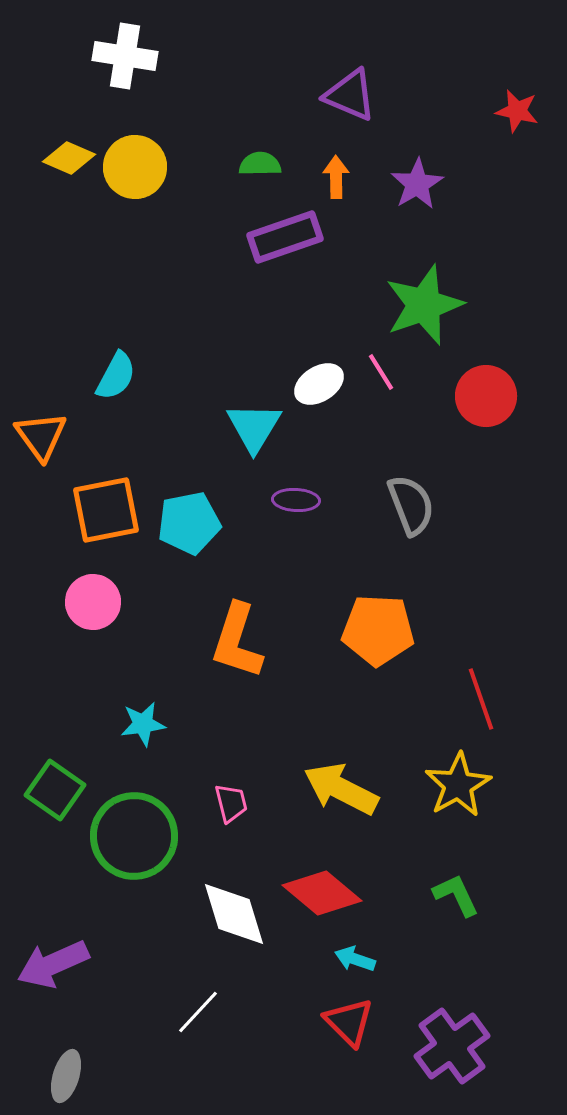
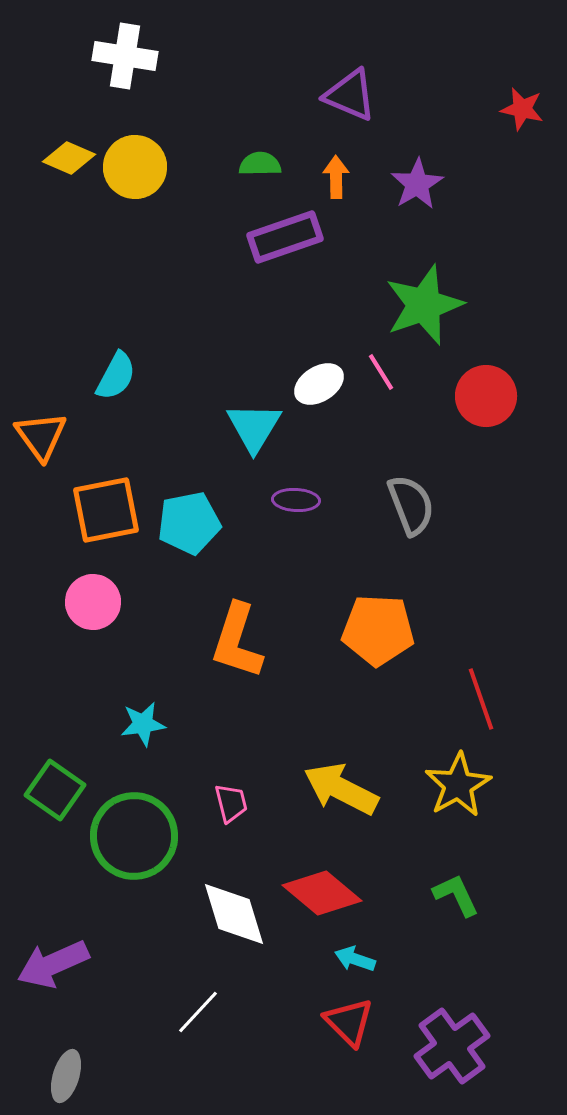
red star: moved 5 px right, 2 px up
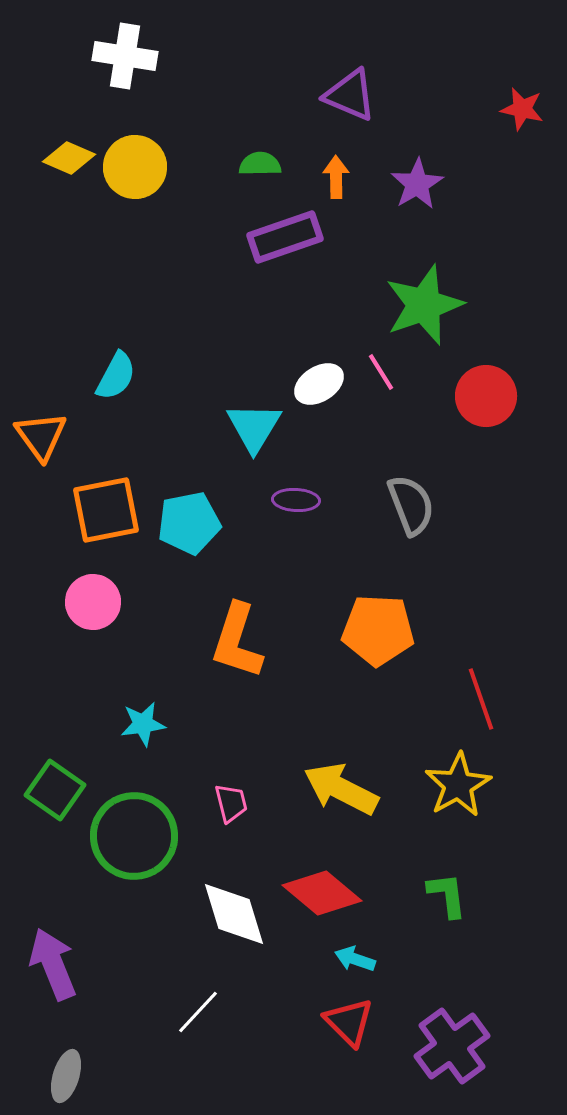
green L-shape: moved 9 px left; rotated 18 degrees clockwise
purple arrow: rotated 92 degrees clockwise
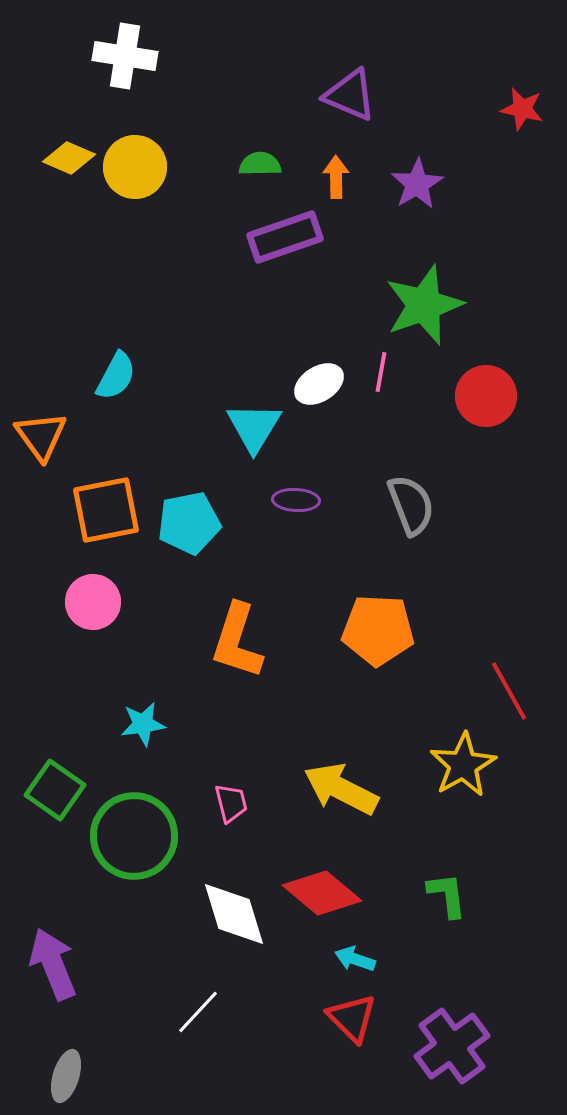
pink line: rotated 42 degrees clockwise
red line: moved 28 px right, 8 px up; rotated 10 degrees counterclockwise
yellow star: moved 5 px right, 20 px up
red triangle: moved 3 px right, 4 px up
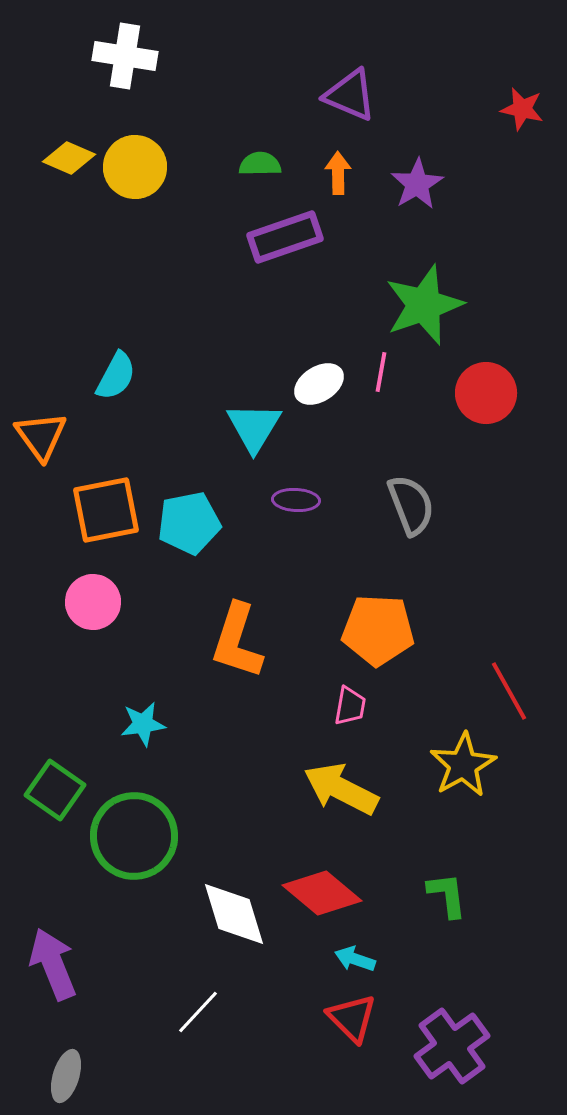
orange arrow: moved 2 px right, 4 px up
red circle: moved 3 px up
pink trapezoid: moved 119 px right, 97 px up; rotated 24 degrees clockwise
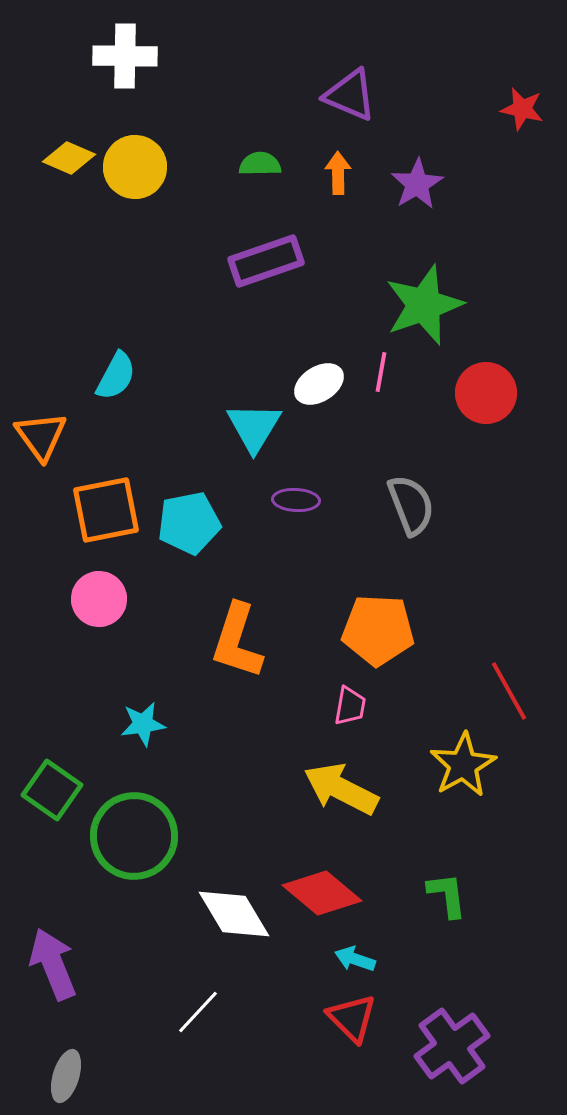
white cross: rotated 8 degrees counterclockwise
purple rectangle: moved 19 px left, 24 px down
pink circle: moved 6 px right, 3 px up
green square: moved 3 px left
white diamond: rotated 14 degrees counterclockwise
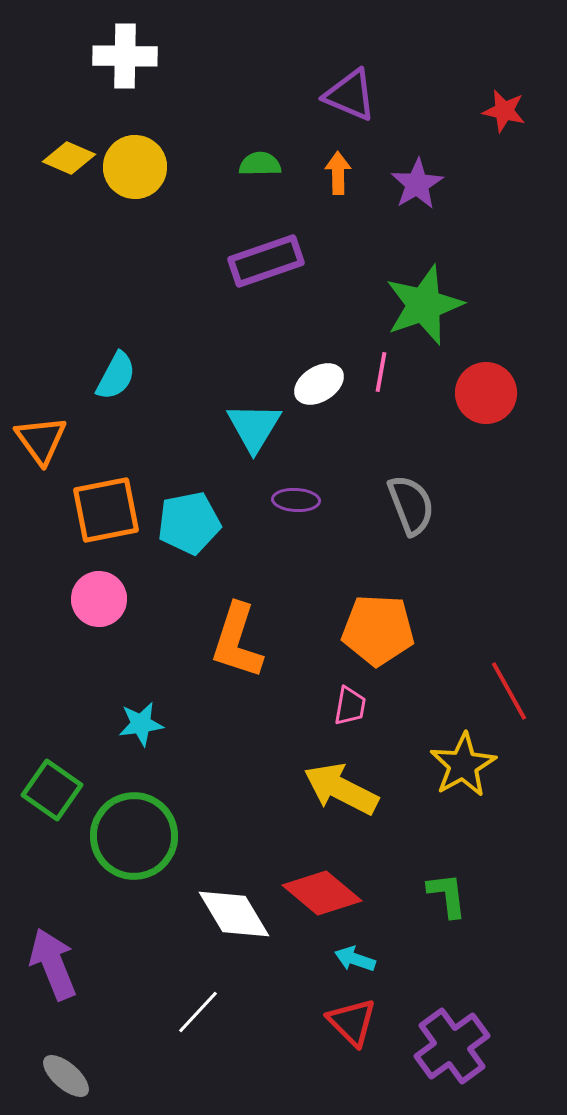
red star: moved 18 px left, 2 px down
orange triangle: moved 4 px down
cyan star: moved 2 px left
red triangle: moved 4 px down
gray ellipse: rotated 66 degrees counterclockwise
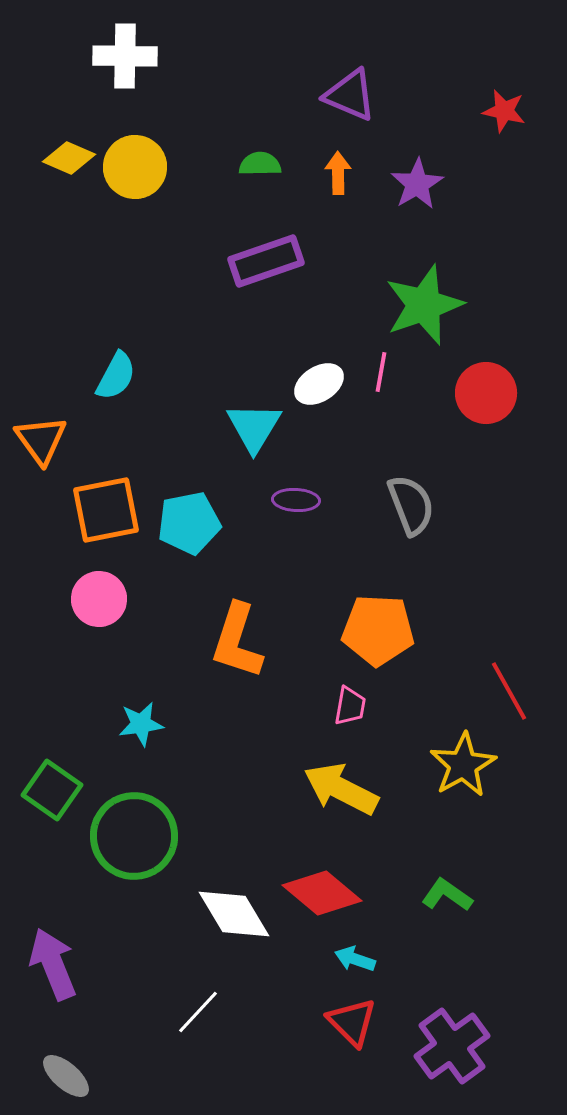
green L-shape: rotated 48 degrees counterclockwise
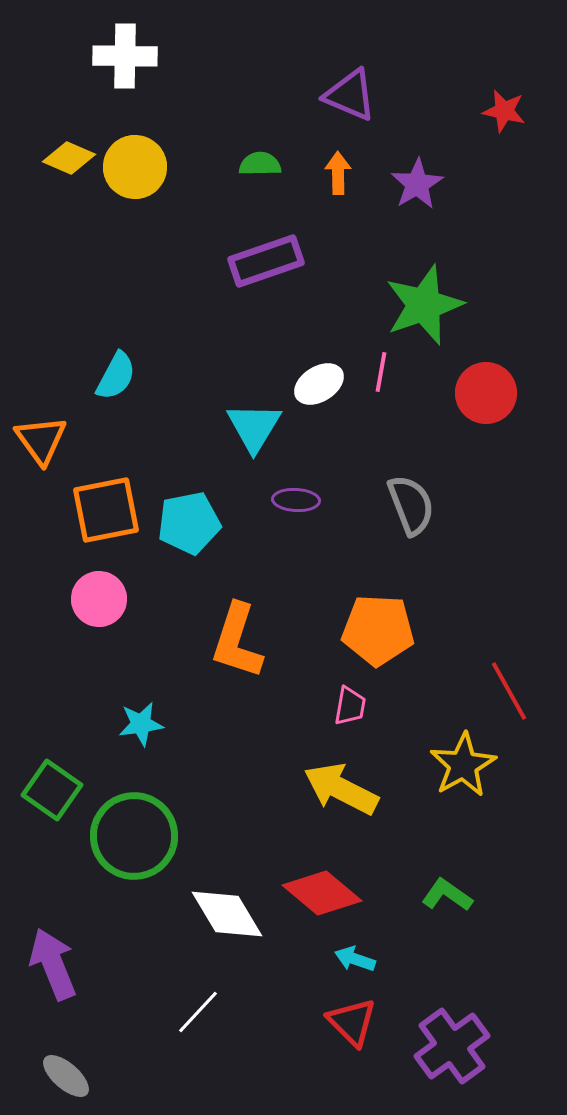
white diamond: moved 7 px left
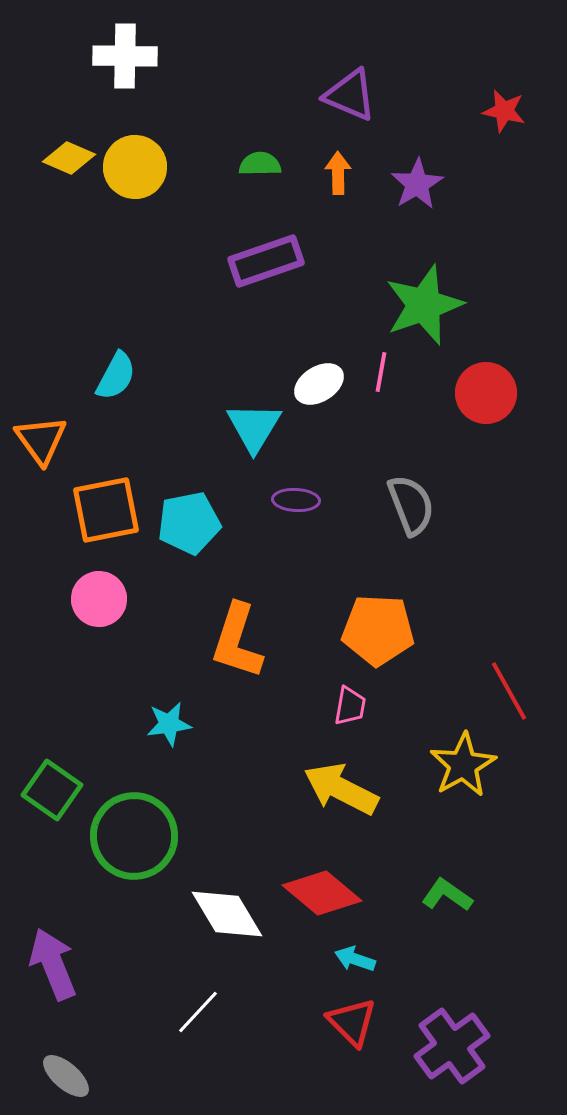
cyan star: moved 28 px right
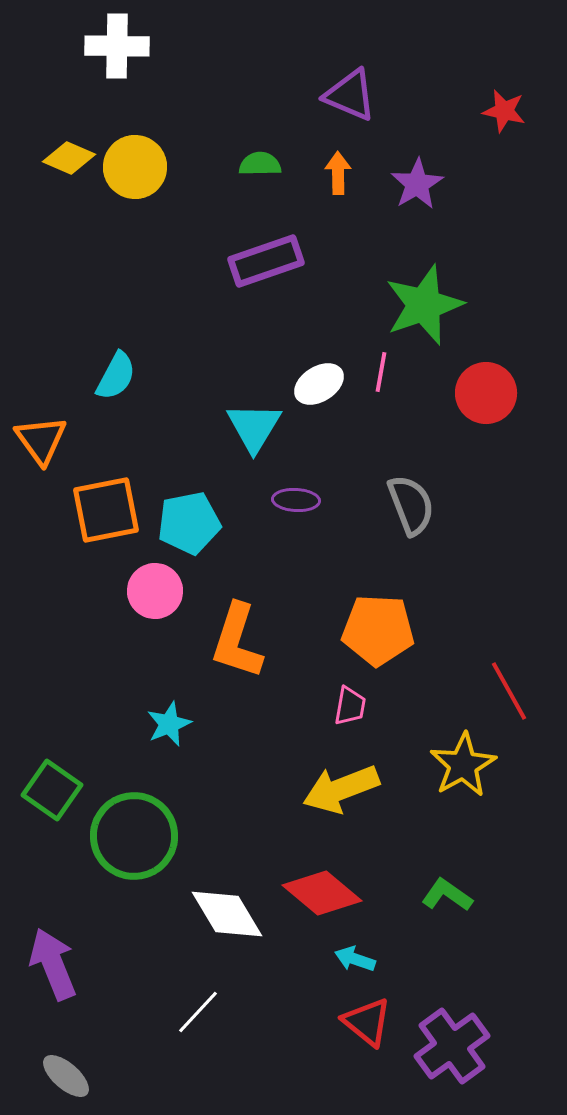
white cross: moved 8 px left, 10 px up
pink circle: moved 56 px right, 8 px up
cyan star: rotated 15 degrees counterclockwise
yellow arrow: rotated 48 degrees counterclockwise
red triangle: moved 15 px right; rotated 6 degrees counterclockwise
